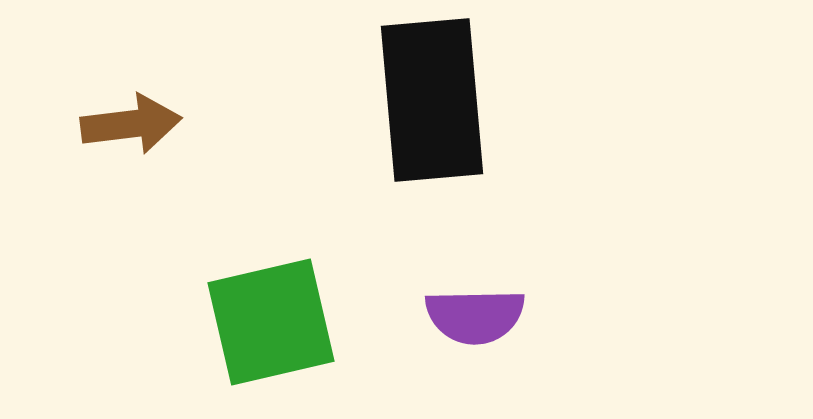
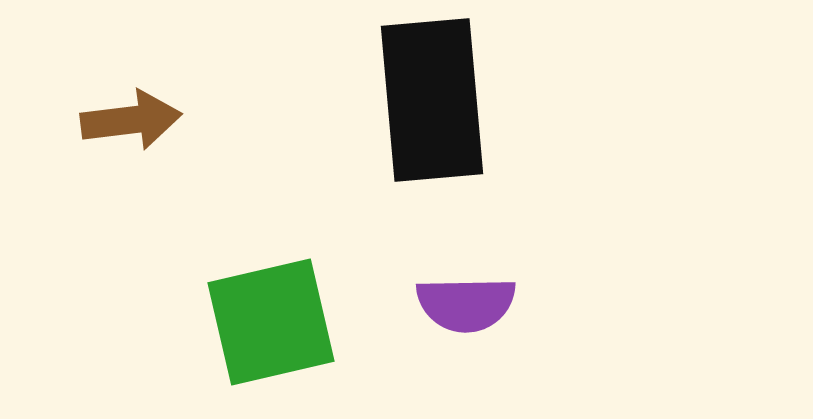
brown arrow: moved 4 px up
purple semicircle: moved 9 px left, 12 px up
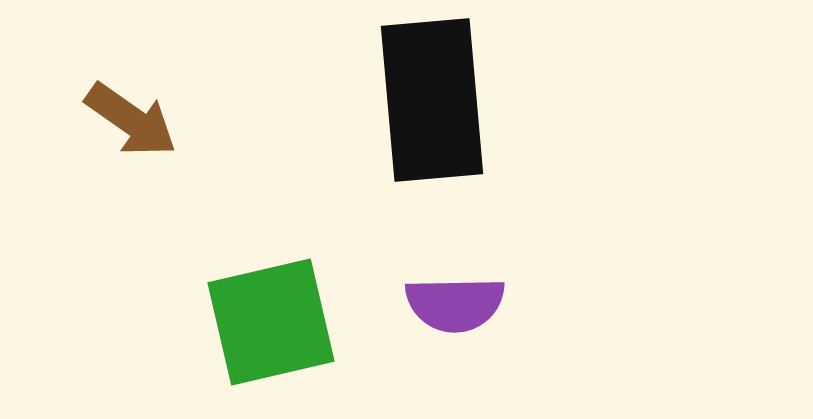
brown arrow: rotated 42 degrees clockwise
purple semicircle: moved 11 px left
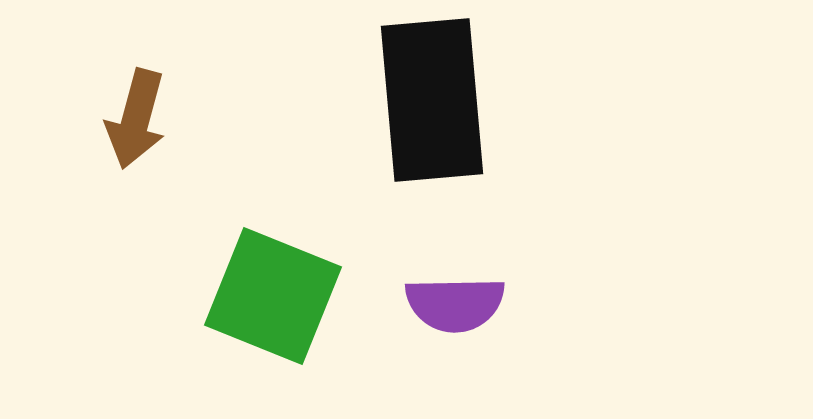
brown arrow: moved 5 px right, 1 px up; rotated 70 degrees clockwise
green square: moved 2 px right, 26 px up; rotated 35 degrees clockwise
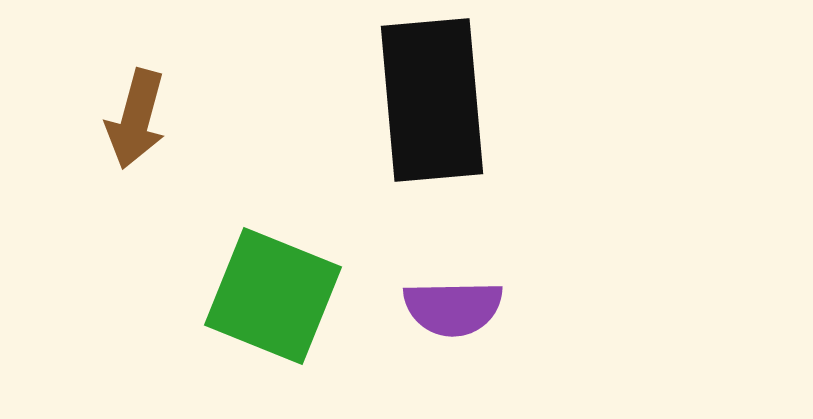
purple semicircle: moved 2 px left, 4 px down
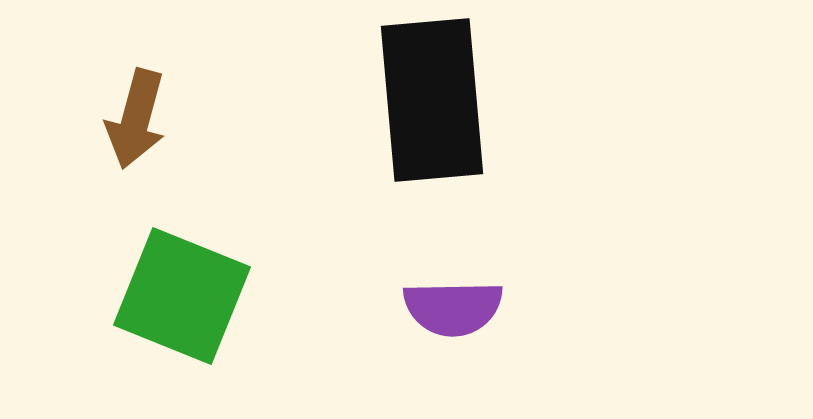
green square: moved 91 px left
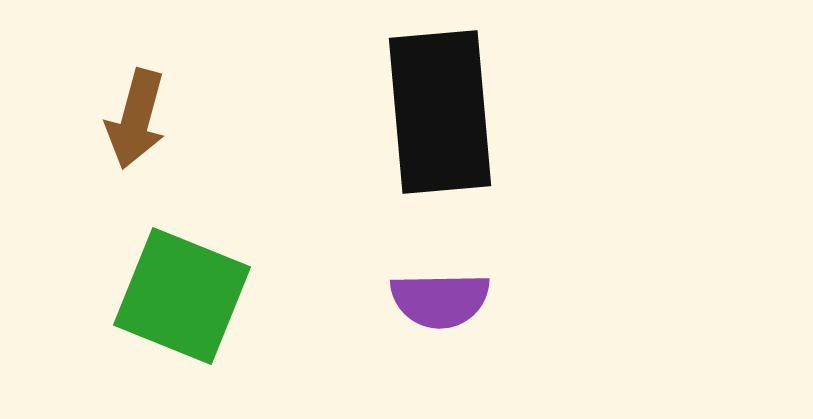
black rectangle: moved 8 px right, 12 px down
purple semicircle: moved 13 px left, 8 px up
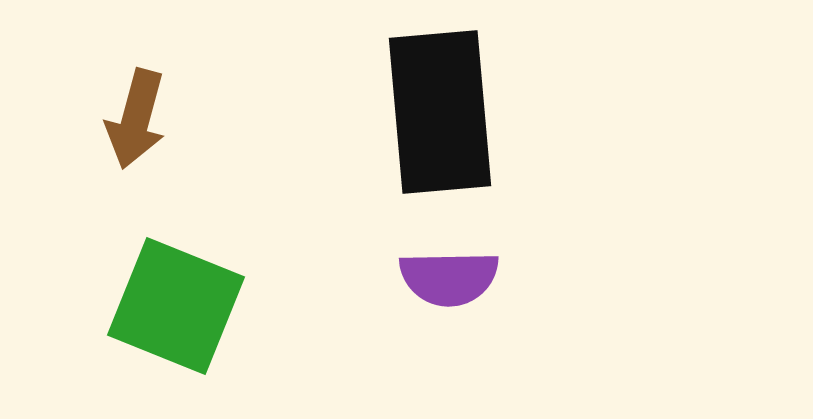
green square: moved 6 px left, 10 px down
purple semicircle: moved 9 px right, 22 px up
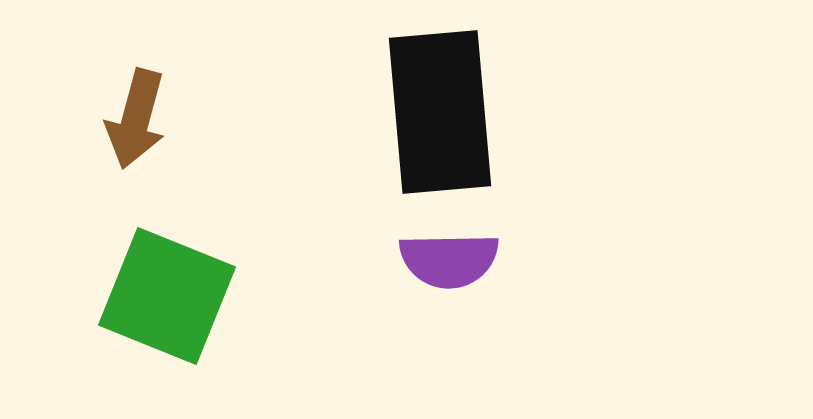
purple semicircle: moved 18 px up
green square: moved 9 px left, 10 px up
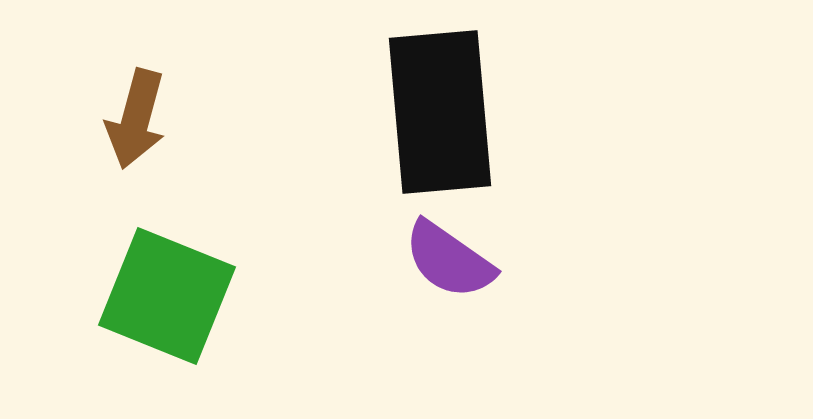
purple semicircle: rotated 36 degrees clockwise
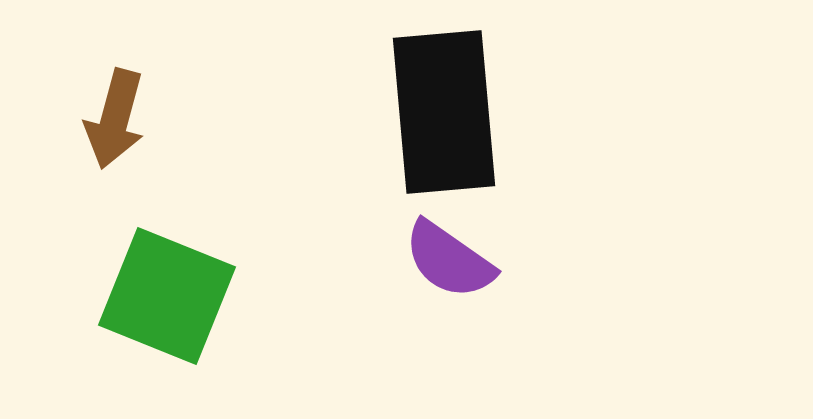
black rectangle: moved 4 px right
brown arrow: moved 21 px left
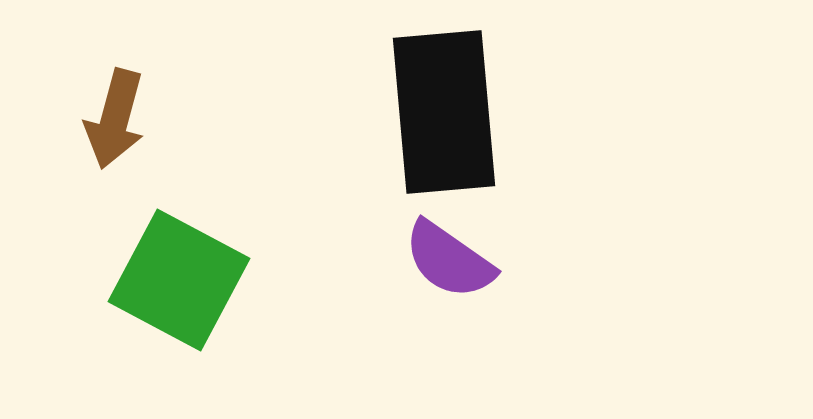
green square: moved 12 px right, 16 px up; rotated 6 degrees clockwise
